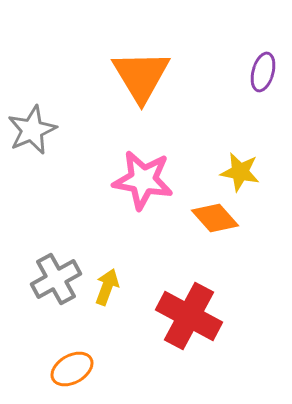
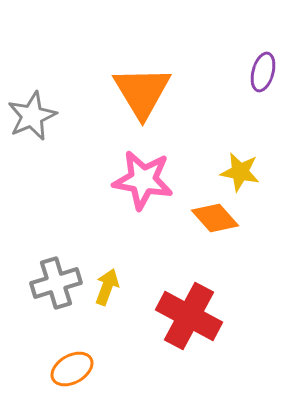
orange triangle: moved 1 px right, 16 px down
gray star: moved 14 px up
gray cross: moved 4 px down; rotated 12 degrees clockwise
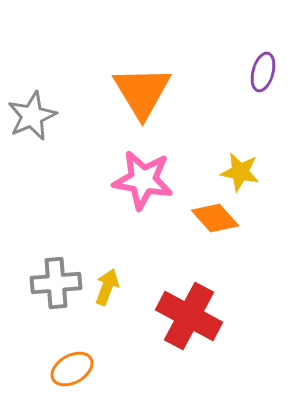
gray cross: rotated 12 degrees clockwise
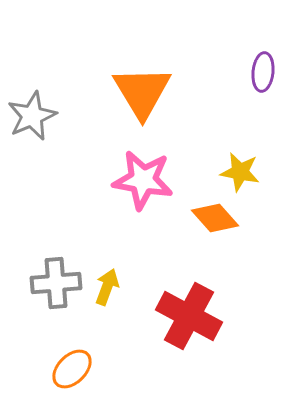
purple ellipse: rotated 9 degrees counterclockwise
orange ellipse: rotated 15 degrees counterclockwise
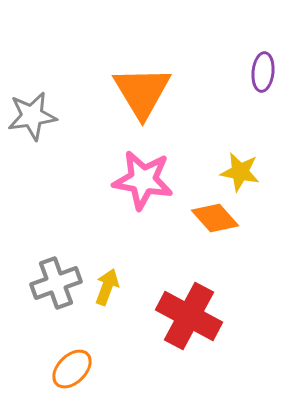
gray star: rotated 15 degrees clockwise
gray cross: rotated 15 degrees counterclockwise
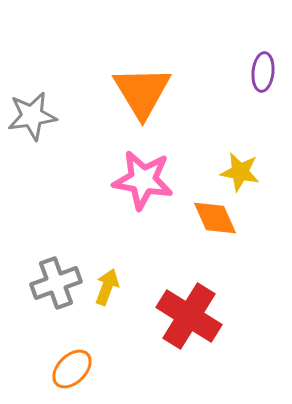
orange diamond: rotated 18 degrees clockwise
red cross: rotated 4 degrees clockwise
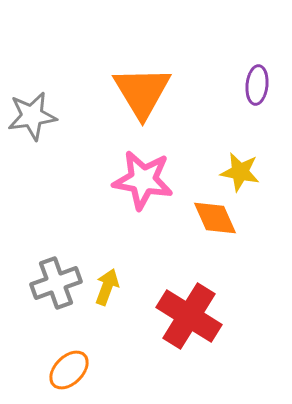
purple ellipse: moved 6 px left, 13 px down
orange ellipse: moved 3 px left, 1 px down
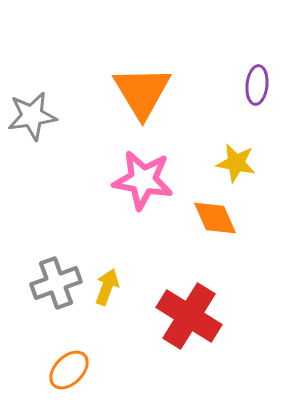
yellow star: moved 4 px left, 9 px up
